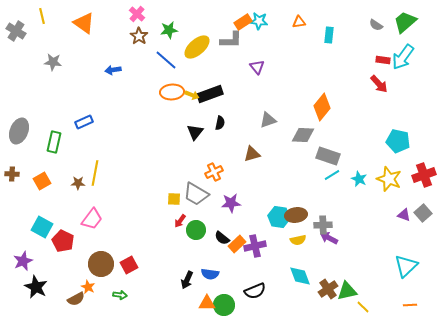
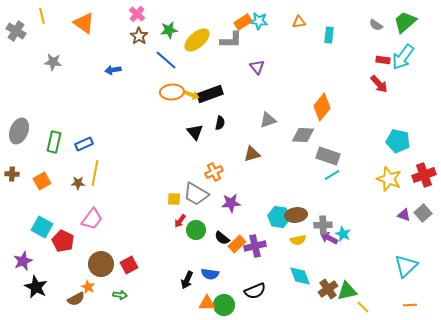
yellow ellipse at (197, 47): moved 7 px up
blue rectangle at (84, 122): moved 22 px down
black triangle at (195, 132): rotated 18 degrees counterclockwise
cyan star at (359, 179): moved 16 px left, 55 px down
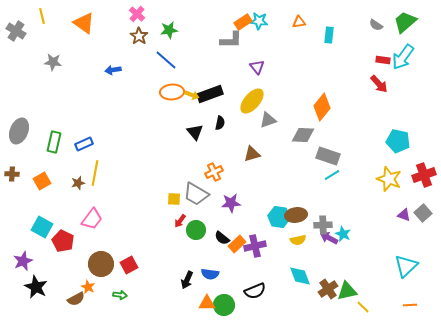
yellow ellipse at (197, 40): moved 55 px right, 61 px down; rotated 8 degrees counterclockwise
brown star at (78, 183): rotated 16 degrees counterclockwise
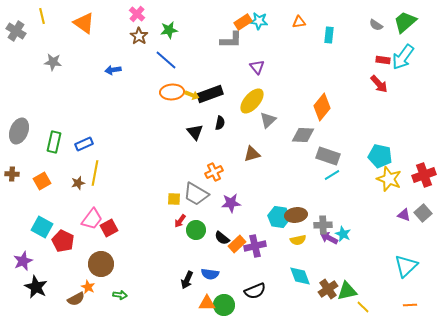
gray triangle at (268, 120): rotated 24 degrees counterclockwise
cyan pentagon at (398, 141): moved 18 px left, 15 px down
red square at (129, 265): moved 20 px left, 37 px up
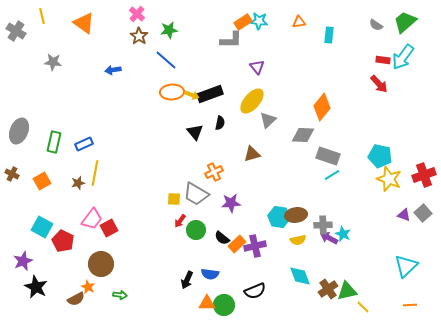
brown cross at (12, 174): rotated 24 degrees clockwise
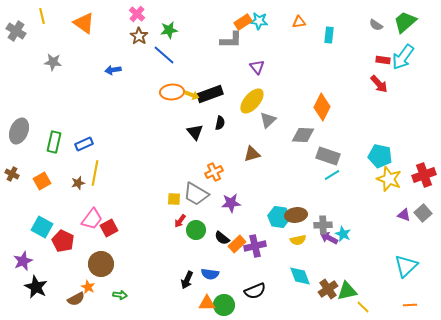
blue line at (166, 60): moved 2 px left, 5 px up
orange diamond at (322, 107): rotated 12 degrees counterclockwise
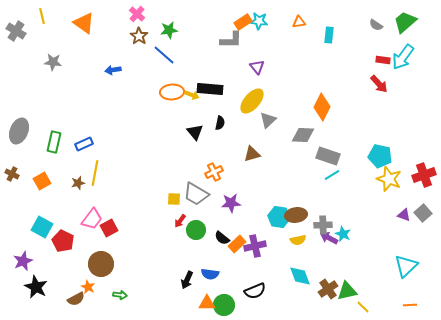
black rectangle at (210, 94): moved 5 px up; rotated 25 degrees clockwise
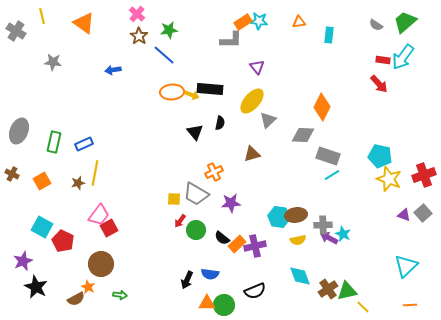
pink trapezoid at (92, 219): moved 7 px right, 4 px up
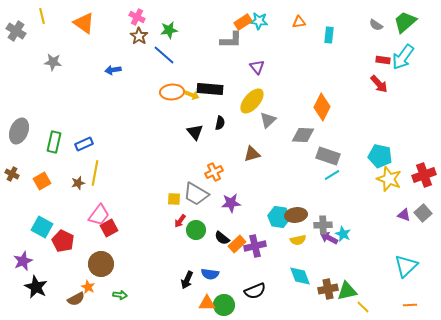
pink cross at (137, 14): moved 3 px down; rotated 14 degrees counterclockwise
brown cross at (328, 289): rotated 24 degrees clockwise
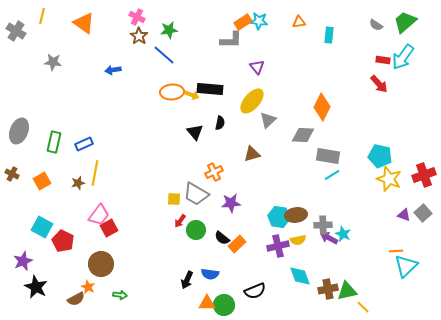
yellow line at (42, 16): rotated 28 degrees clockwise
gray rectangle at (328, 156): rotated 10 degrees counterclockwise
purple cross at (255, 246): moved 23 px right
orange line at (410, 305): moved 14 px left, 54 px up
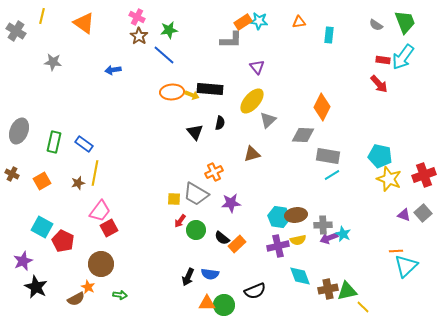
green trapezoid at (405, 22): rotated 110 degrees clockwise
blue rectangle at (84, 144): rotated 60 degrees clockwise
pink trapezoid at (99, 215): moved 1 px right, 4 px up
purple arrow at (329, 238): rotated 48 degrees counterclockwise
black arrow at (187, 280): moved 1 px right, 3 px up
